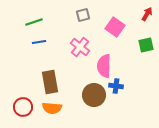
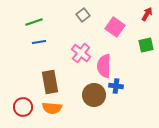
gray square: rotated 24 degrees counterclockwise
pink cross: moved 1 px right, 6 px down
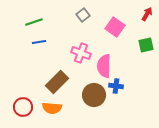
pink cross: rotated 18 degrees counterclockwise
brown rectangle: moved 7 px right; rotated 55 degrees clockwise
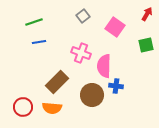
gray square: moved 1 px down
brown circle: moved 2 px left
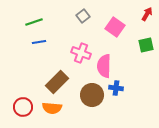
blue cross: moved 2 px down
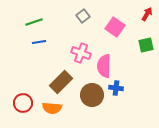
brown rectangle: moved 4 px right
red circle: moved 4 px up
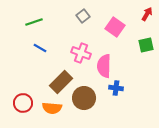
blue line: moved 1 px right, 6 px down; rotated 40 degrees clockwise
brown circle: moved 8 px left, 3 px down
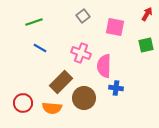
pink square: rotated 24 degrees counterclockwise
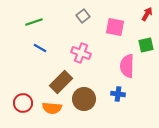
pink semicircle: moved 23 px right
blue cross: moved 2 px right, 6 px down
brown circle: moved 1 px down
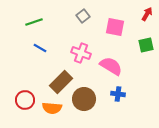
pink semicircle: moved 16 px left; rotated 120 degrees clockwise
red circle: moved 2 px right, 3 px up
